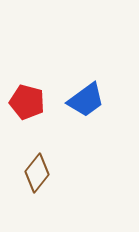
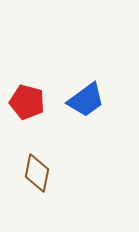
brown diamond: rotated 27 degrees counterclockwise
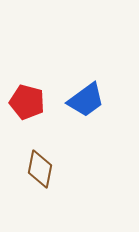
brown diamond: moved 3 px right, 4 px up
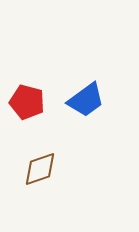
brown diamond: rotated 60 degrees clockwise
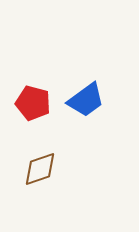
red pentagon: moved 6 px right, 1 px down
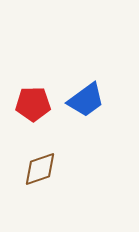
red pentagon: moved 1 px down; rotated 16 degrees counterclockwise
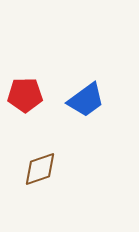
red pentagon: moved 8 px left, 9 px up
